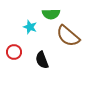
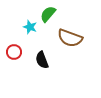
green semicircle: moved 3 px left; rotated 132 degrees clockwise
brown semicircle: moved 2 px right, 2 px down; rotated 20 degrees counterclockwise
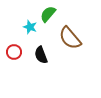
brown semicircle: rotated 30 degrees clockwise
black semicircle: moved 1 px left, 5 px up
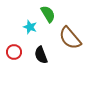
green semicircle: rotated 108 degrees clockwise
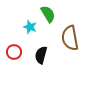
brown semicircle: rotated 30 degrees clockwise
black semicircle: rotated 36 degrees clockwise
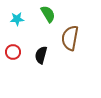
cyan star: moved 13 px left, 8 px up; rotated 24 degrees counterclockwise
brown semicircle: rotated 20 degrees clockwise
red circle: moved 1 px left
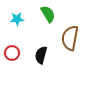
red circle: moved 1 px left, 1 px down
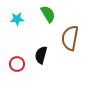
red circle: moved 5 px right, 11 px down
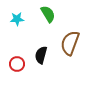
brown semicircle: moved 5 px down; rotated 10 degrees clockwise
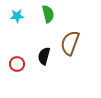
green semicircle: rotated 18 degrees clockwise
cyan star: moved 3 px up
black semicircle: moved 3 px right, 1 px down
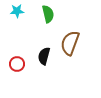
cyan star: moved 5 px up
